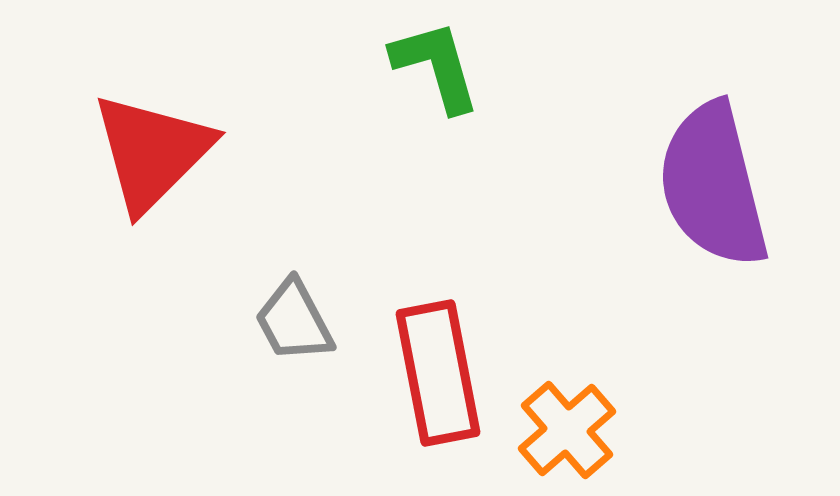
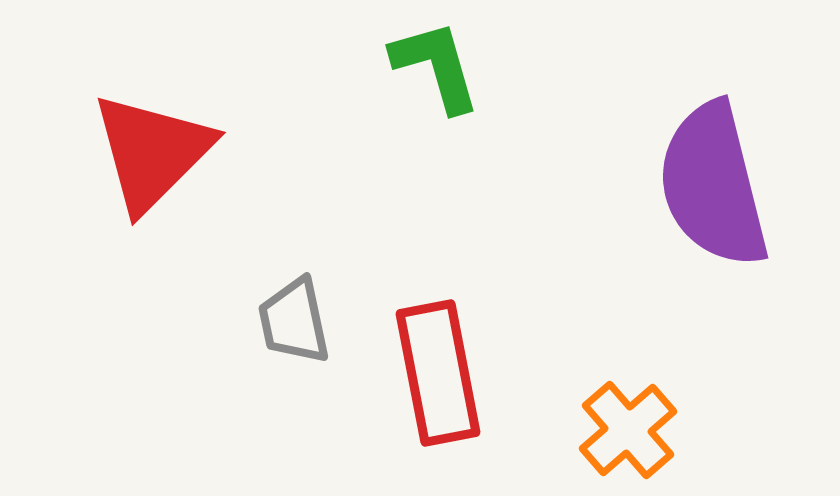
gray trapezoid: rotated 16 degrees clockwise
orange cross: moved 61 px right
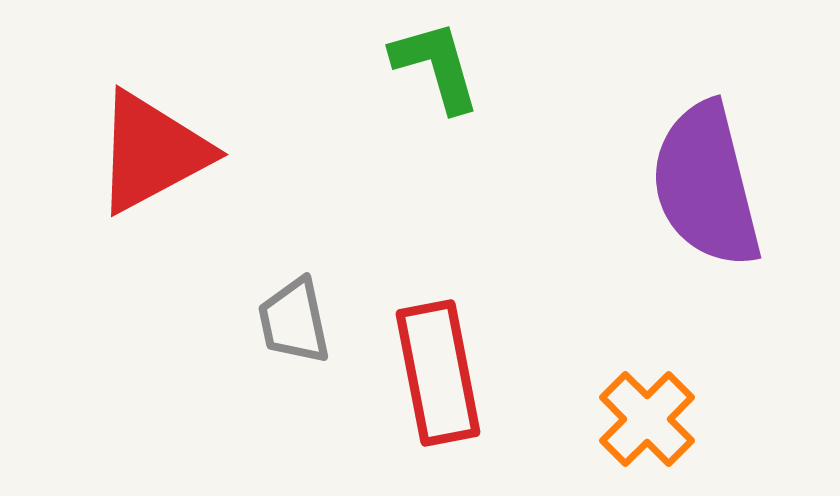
red triangle: rotated 17 degrees clockwise
purple semicircle: moved 7 px left
orange cross: moved 19 px right, 11 px up; rotated 4 degrees counterclockwise
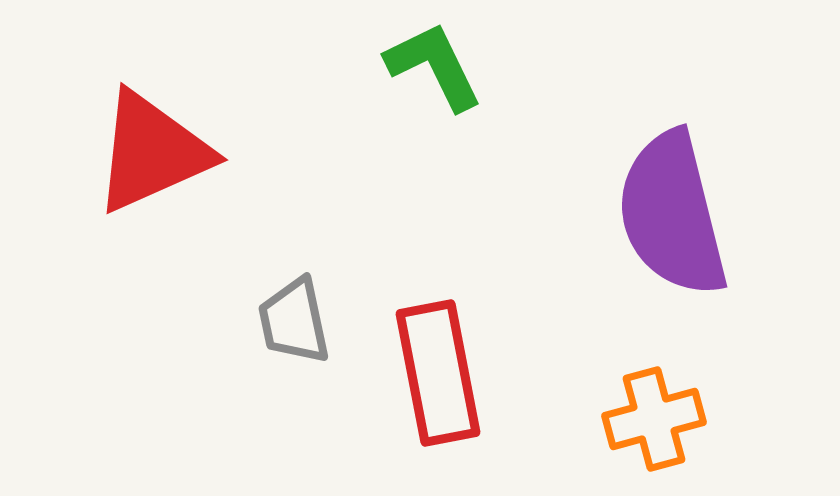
green L-shape: moved 2 px left; rotated 10 degrees counterclockwise
red triangle: rotated 4 degrees clockwise
purple semicircle: moved 34 px left, 29 px down
orange cross: moved 7 px right; rotated 30 degrees clockwise
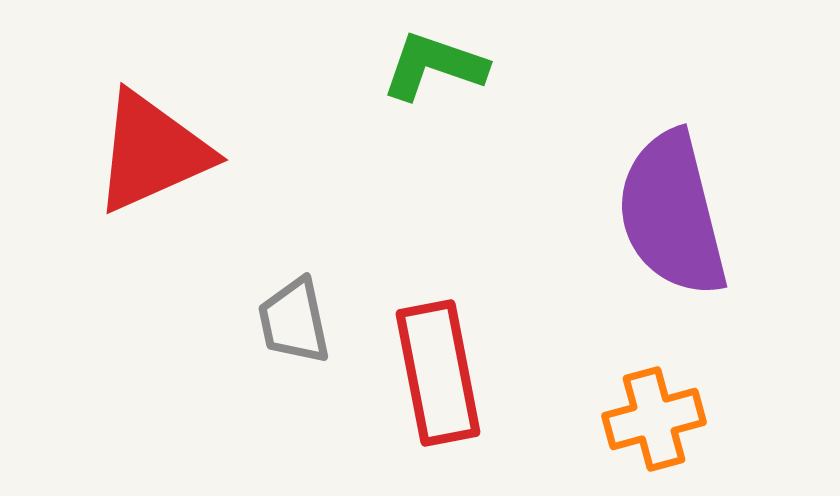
green L-shape: rotated 45 degrees counterclockwise
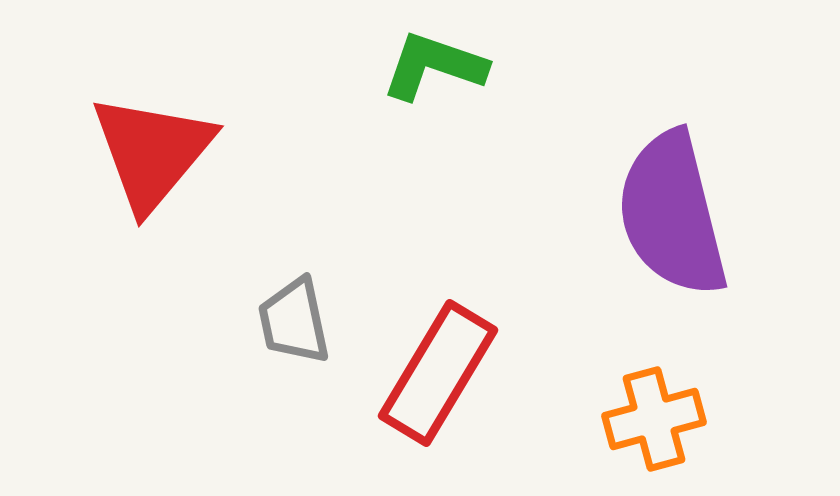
red triangle: rotated 26 degrees counterclockwise
red rectangle: rotated 42 degrees clockwise
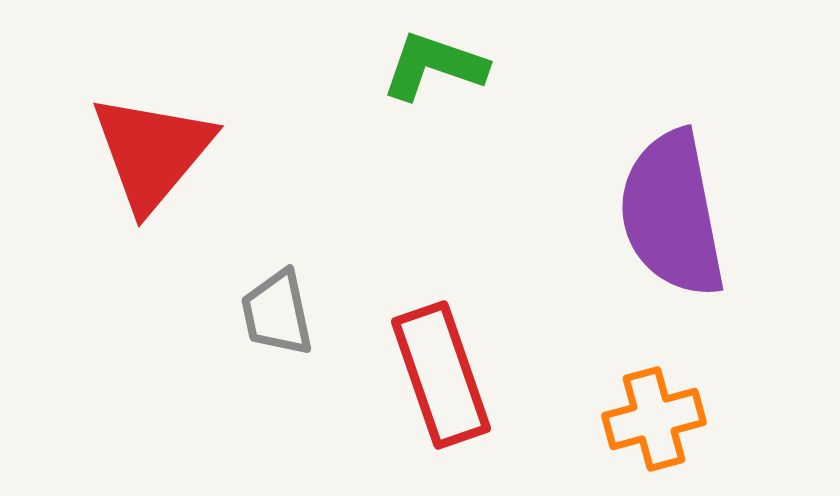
purple semicircle: rotated 3 degrees clockwise
gray trapezoid: moved 17 px left, 8 px up
red rectangle: moved 3 px right, 2 px down; rotated 50 degrees counterclockwise
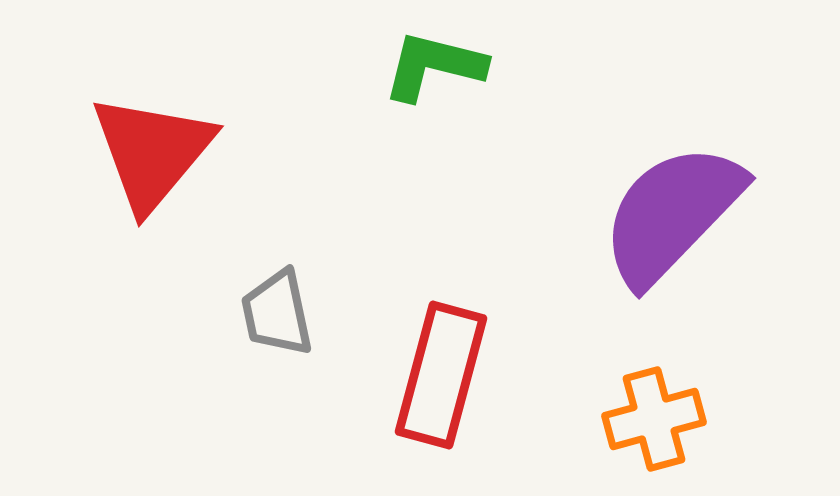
green L-shape: rotated 5 degrees counterclockwise
purple semicircle: rotated 55 degrees clockwise
red rectangle: rotated 34 degrees clockwise
